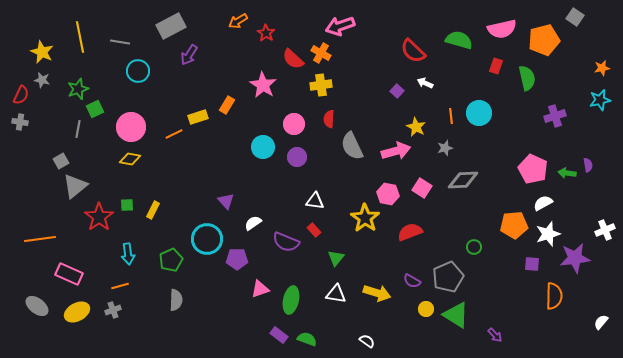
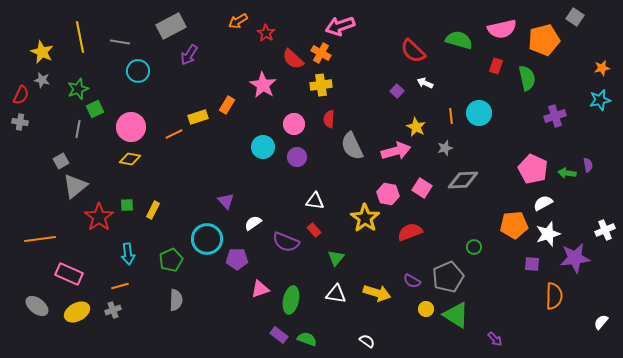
purple arrow at (495, 335): moved 4 px down
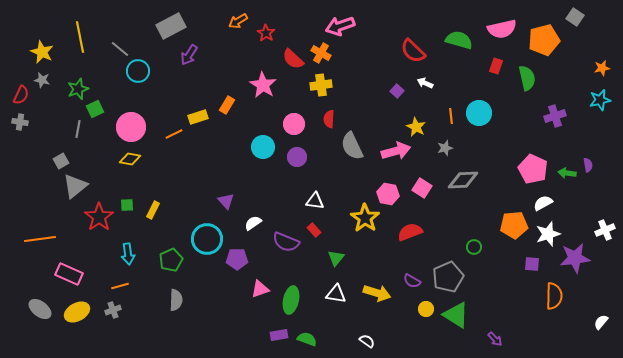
gray line at (120, 42): moved 7 px down; rotated 30 degrees clockwise
gray ellipse at (37, 306): moved 3 px right, 3 px down
purple rectangle at (279, 335): rotated 48 degrees counterclockwise
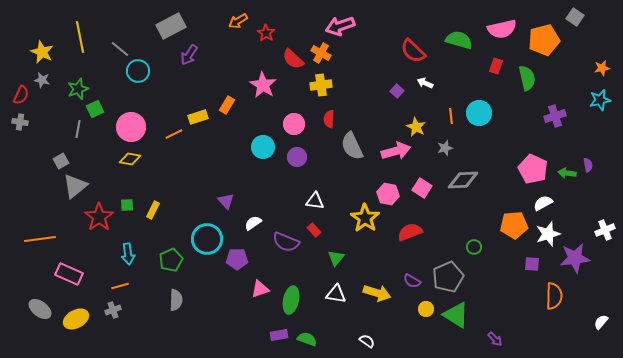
yellow ellipse at (77, 312): moved 1 px left, 7 px down
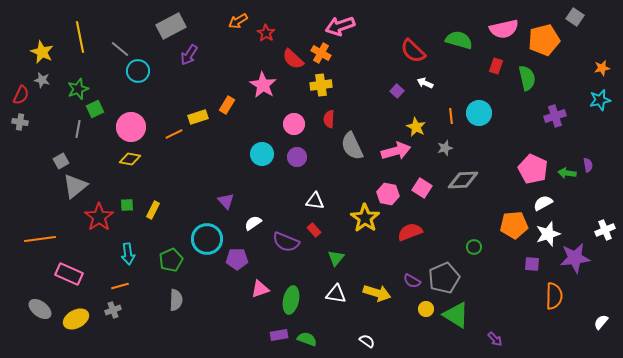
pink semicircle at (502, 29): moved 2 px right
cyan circle at (263, 147): moved 1 px left, 7 px down
gray pentagon at (448, 277): moved 4 px left, 1 px down
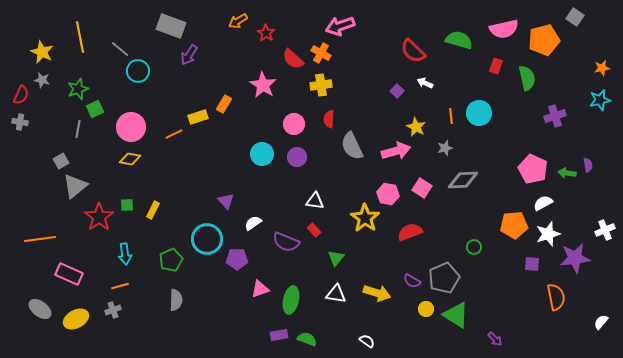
gray rectangle at (171, 26): rotated 48 degrees clockwise
orange rectangle at (227, 105): moved 3 px left, 1 px up
cyan arrow at (128, 254): moved 3 px left
orange semicircle at (554, 296): moved 2 px right, 1 px down; rotated 12 degrees counterclockwise
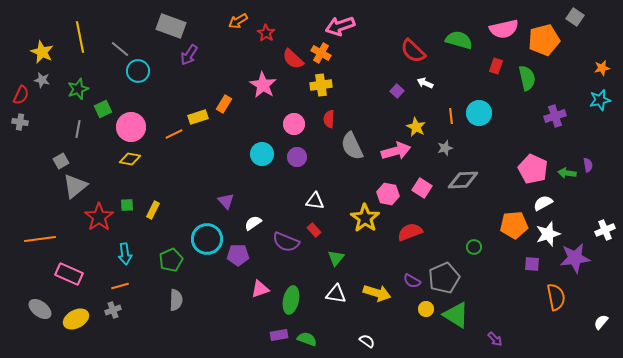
green square at (95, 109): moved 8 px right
purple pentagon at (237, 259): moved 1 px right, 4 px up
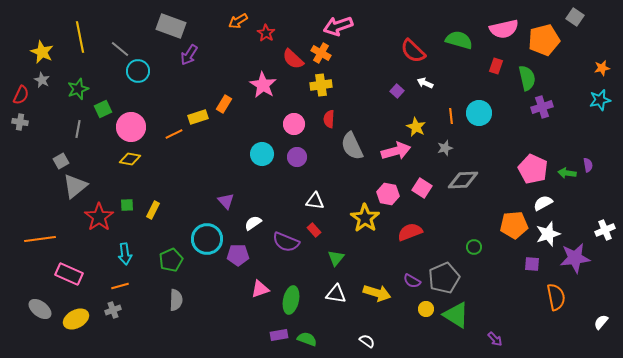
pink arrow at (340, 26): moved 2 px left
gray star at (42, 80): rotated 14 degrees clockwise
purple cross at (555, 116): moved 13 px left, 9 px up
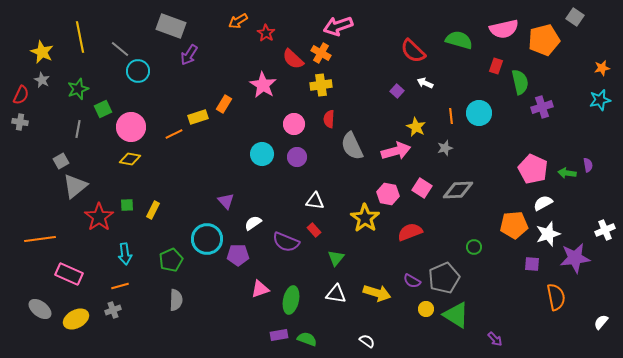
green semicircle at (527, 78): moved 7 px left, 4 px down
gray diamond at (463, 180): moved 5 px left, 10 px down
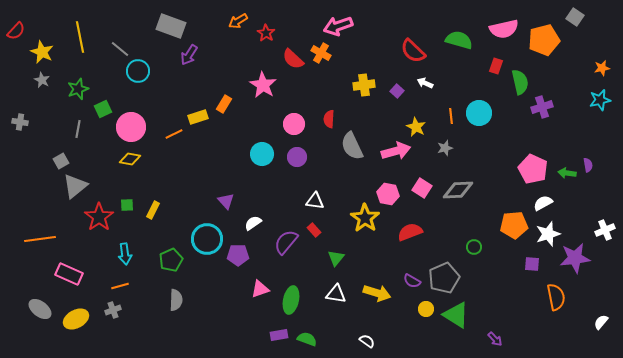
yellow cross at (321, 85): moved 43 px right
red semicircle at (21, 95): moved 5 px left, 64 px up; rotated 18 degrees clockwise
purple semicircle at (286, 242): rotated 108 degrees clockwise
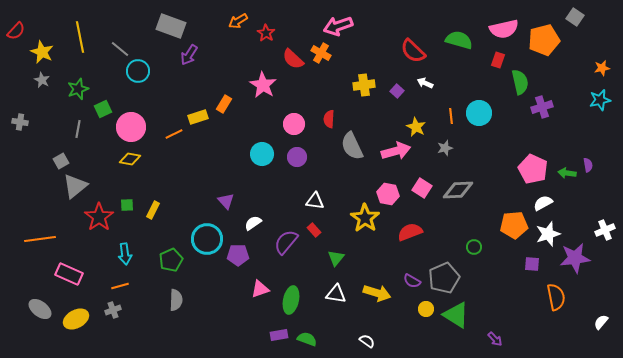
red rectangle at (496, 66): moved 2 px right, 6 px up
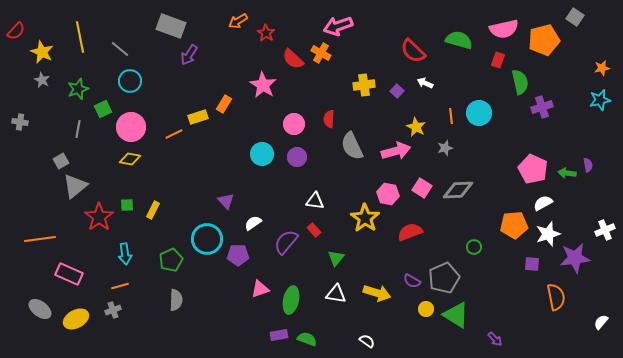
cyan circle at (138, 71): moved 8 px left, 10 px down
